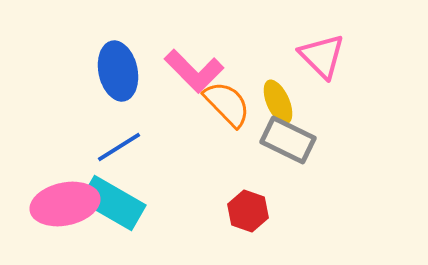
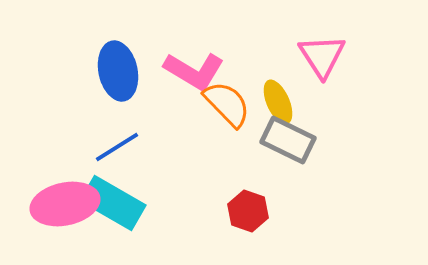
pink triangle: rotated 12 degrees clockwise
pink L-shape: rotated 14 degrees counterclockwise
blue line: moved 2 px left
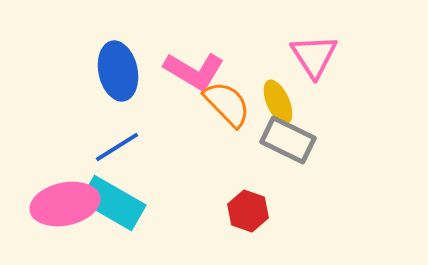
pink triangle: moved 8 px left
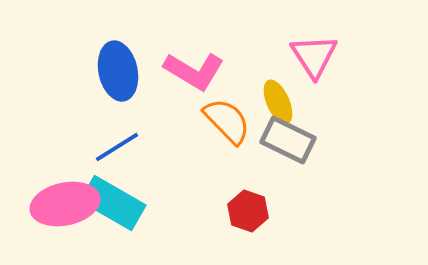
orange semicircle: moved 17 px down
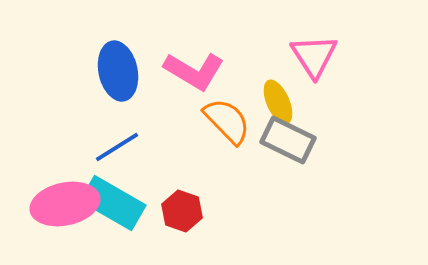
red hexagon: moved 66 px left
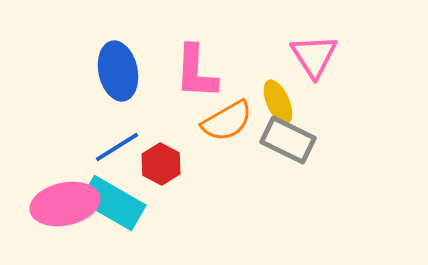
pink L-shape: moved 2 px right, 1 px down; rotated 62 degrees clockwise
orange semicircle: rotated 104 degrees clockwise
red hexagon: moved 21 px left, 47 px up; rotated 9 degrees clockwise
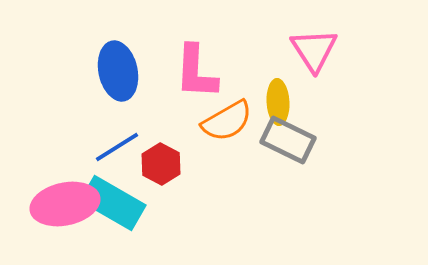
pink triangle: moved 6 px up
yellow ellipse: rotated 21 degrees clockwise
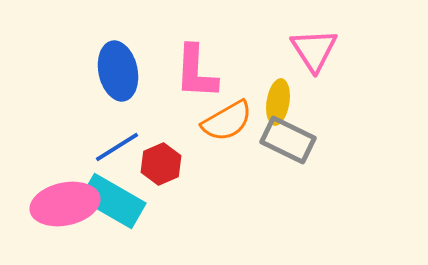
yellow ellipse: rotated 12 degrees clockwise
red hexagon: rotated 9 degrees clockwise
cyan rectangle: moved 2 px up
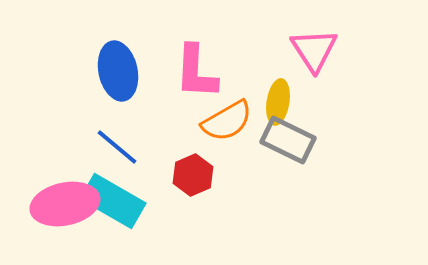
blue line: rotated 72 degrees clockwise
red hexagon: moved 32 px right, 11 px down
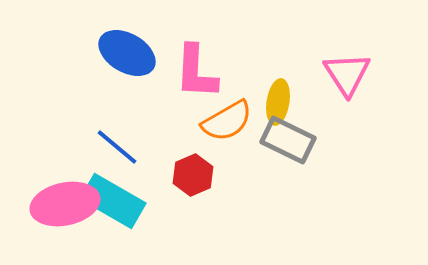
pink triangle: moved 33 px right, 24 px down
blue ellipse: moved 9 px right, 18 px up; rotated 48 degrees counterclockwise
